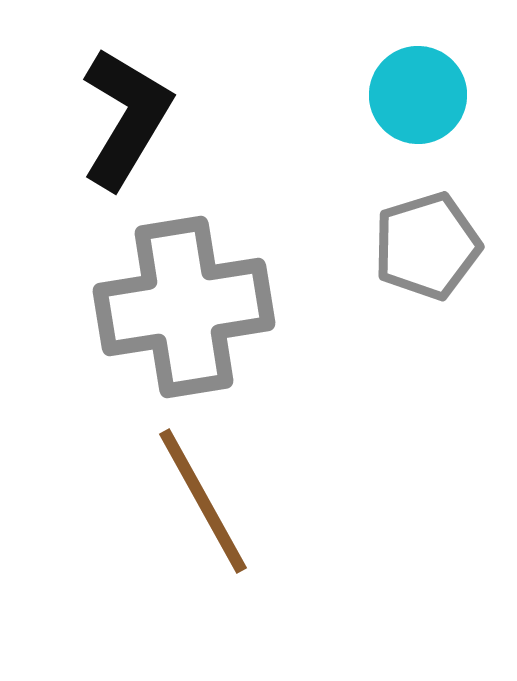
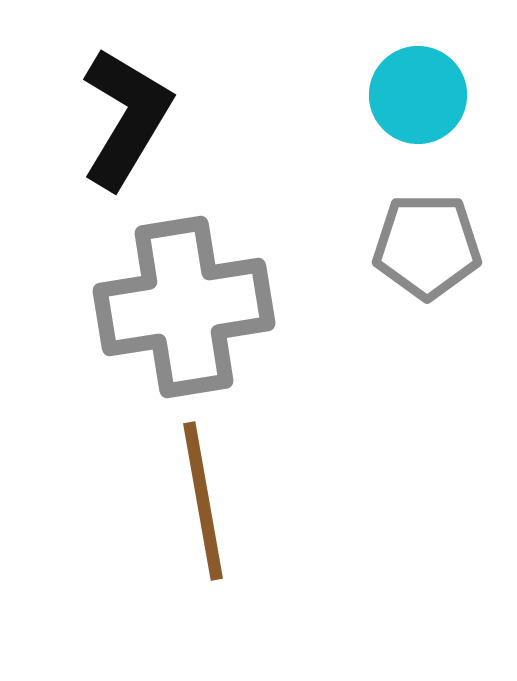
gray pentagon: rotated 17 degrees clockwise
brown line: rotated 19 degrees clockwise
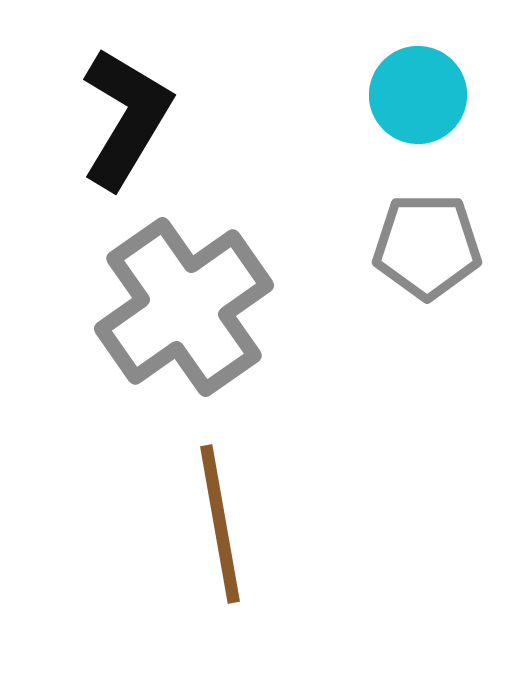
gray cross: rotated 26 degrees counterclockwise
brown line: moved 17 px right, 23 px down
